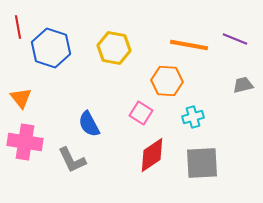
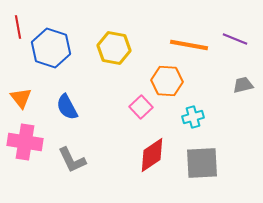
pink square: moved 6 px up; rotated 15 degrees clockwise
blue semicircle: moved 22 px left, 17 px up
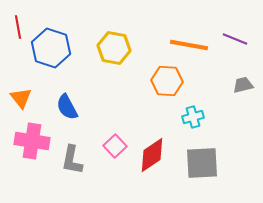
pink square: moved 26 px left, 39 px down
pink cross: moved 7 px right, 1 px up
gray L-shape: rotated 36 degrees clockwise
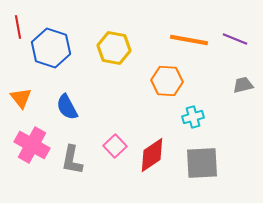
orange line: moved 5 px up
pink cross: moved 4 px down; rotated 20 degrees clockwise
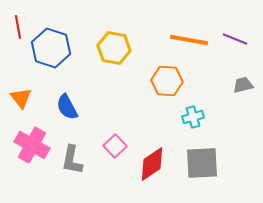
red diamond: moved 9 px down
